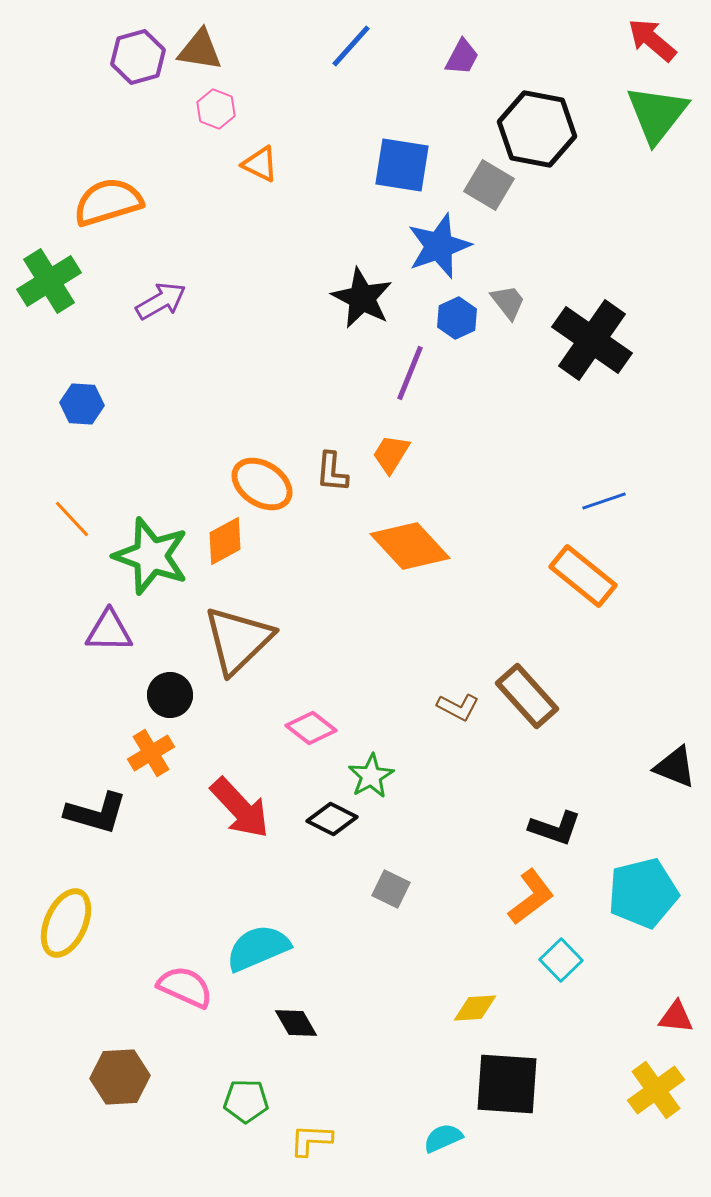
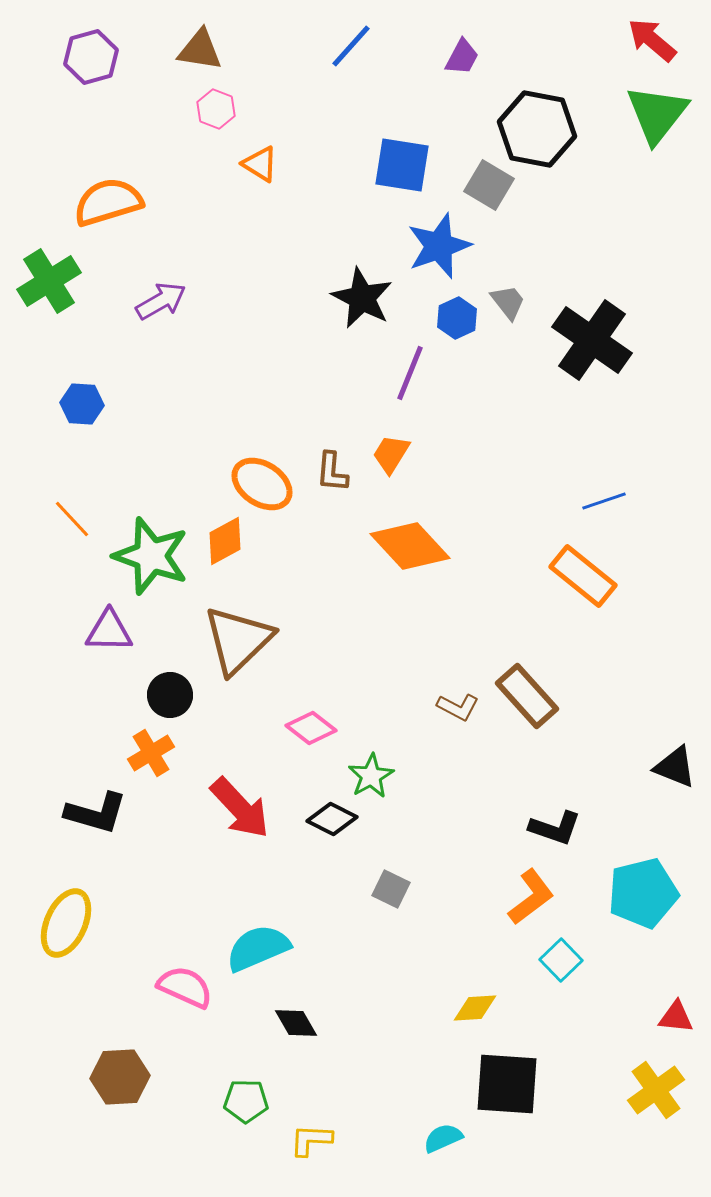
purple hexagon at (138, 57): moved 47 px left
orange triangle at (260, 164): rotated 6 degrees clockwise
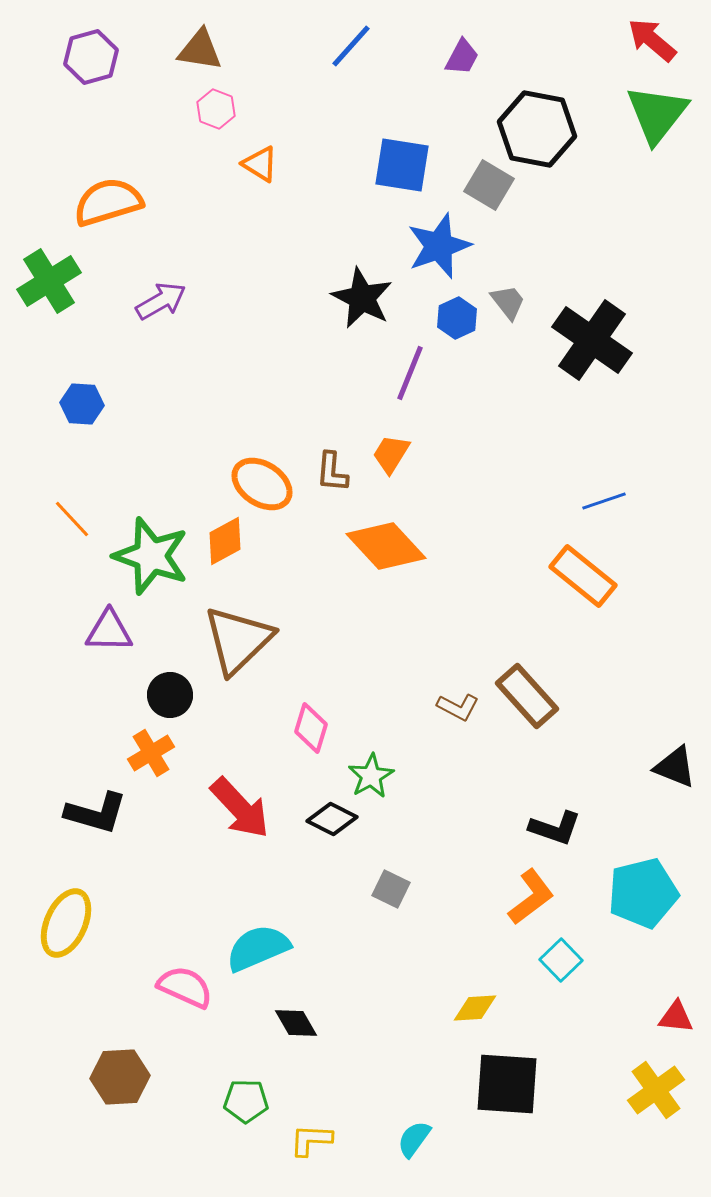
orange diamond at (410, 546): moved 24 px left
pink diamond at (311, 728): rotated 69 degrees clockwise
cyan semicircle at (443, 1138): moved 29 px left, 1 px down; rotated 30 degrees counterclockwise
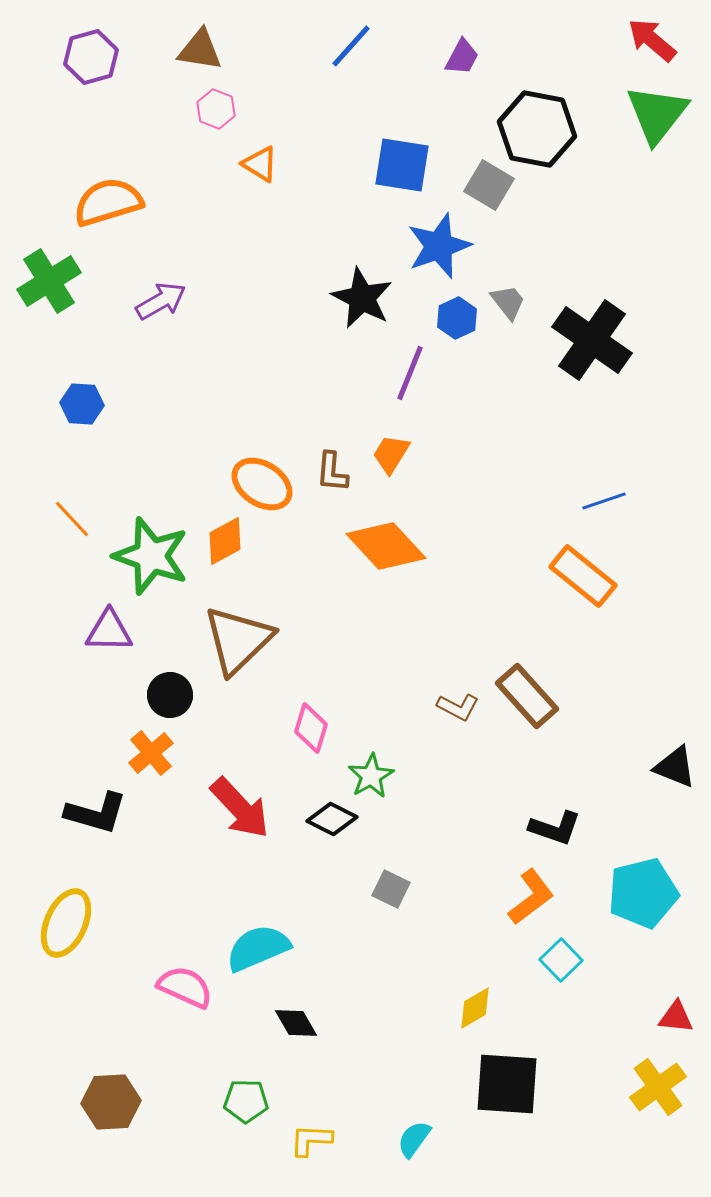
orange cross at (151, 753): rotated 9 degrees counterclockwise
yellow diamond at (475, 1008): rotated 27 degrees counterclockwise
brown hexagon at (120, 1077): moved 9 px left, 25 px down
yellow cross at (656, 1090): moved 2 px right, 3 px up
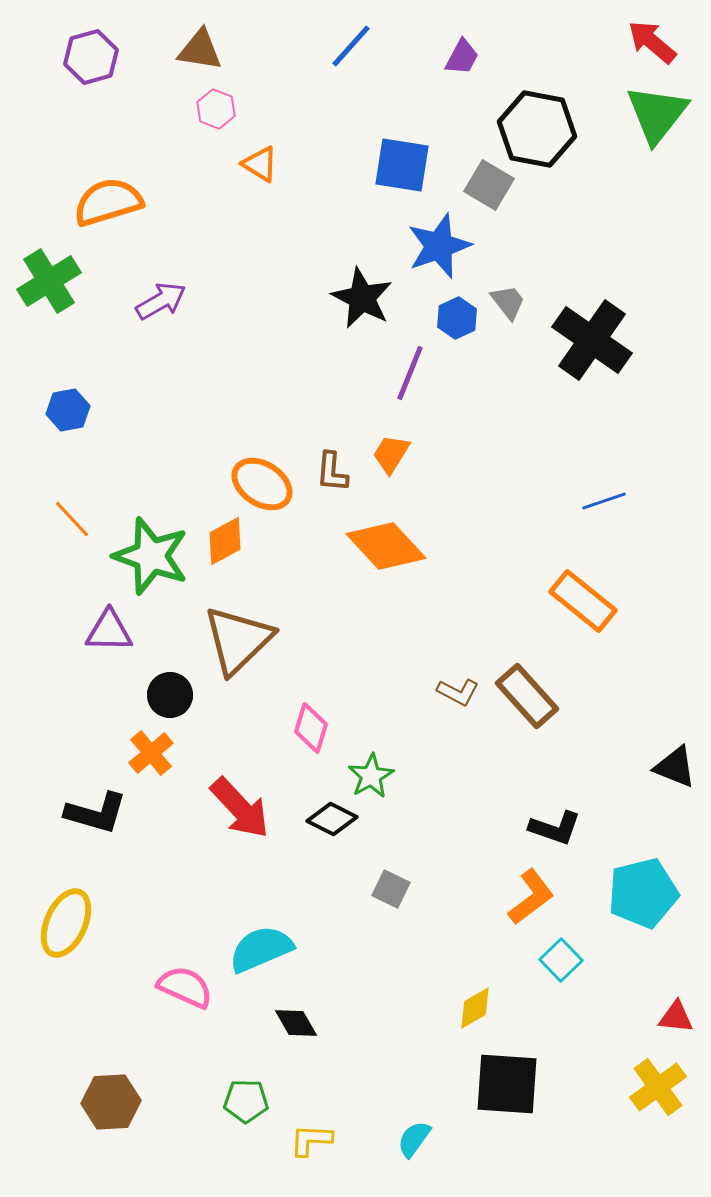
red arrow at (652, 40): moved 2 px down
blue hexagon at (82, 404): moved 14 px left, 6 px down; rotated 15 degrees counterclockwise
orange rectangle at (583, 576): moved 25 px down
brown L-shape at (458, 707): moved 15 px up
cyan semicircle at (258, 948): moved 3 px right, 1 px down
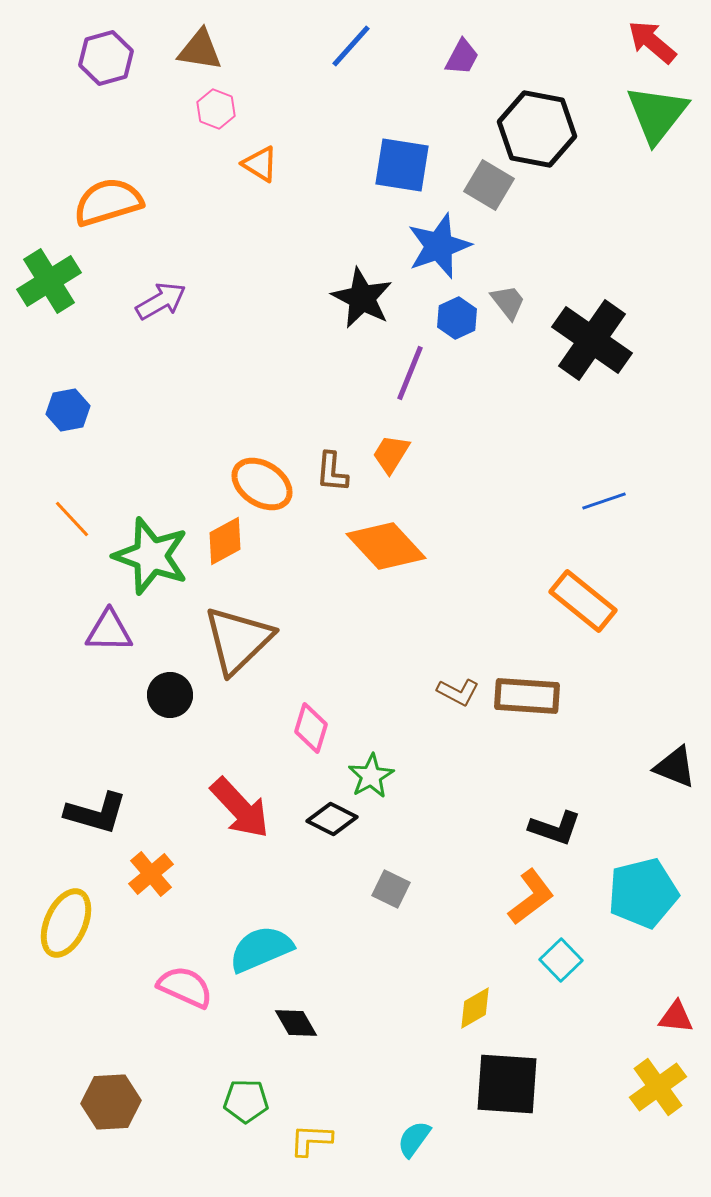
purple hexagon at (91, 57): moved 15 px right, 1 px down
brown rectangle at (527, 696): rotated 44 degrees counterclockwise
orange cross at (151, 753): moved 121 px down
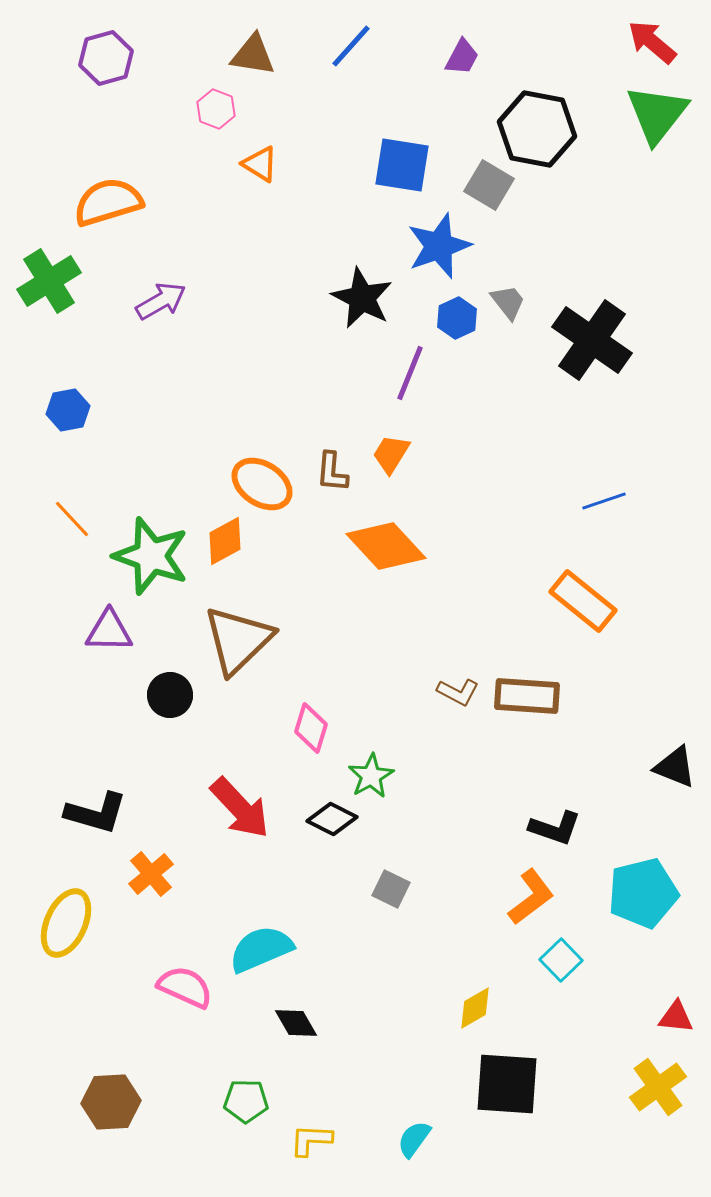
brown triangle at (200, 50): moved 53 px right, 5 px down
